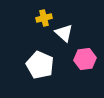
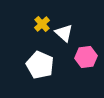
yellow cross: moved 2 px left, 6 px down; rotated 28 degrees counterclockwise
pink hexagon: moved 1 px right, 2 px up
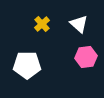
white triangle: moved 15 px right, 9 px up
white pentagon: moved 13 px left; rotated 24 degrees counterclockwise
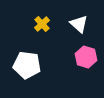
pink hexagon: rotated 25 degrees clockwise
white pentagon: rotated 8 degrees clockwise
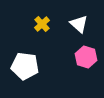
white pentagon: moved 2 px left, 1 px down
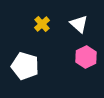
pink hexagon: rotated 15 degrees clockwise
white pentagon: rotated 8 degrees clockwise
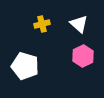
yellow cross: rotated 28 degrees clockwise
pink hexagon: moved 3 px left, 1 px up
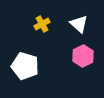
yellow cross: rotated 14 degrees counterclockwise
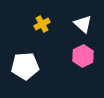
white triangle: moved 4 px right
white pentagon: rotated 20 degrees counterclockwise
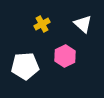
pink hexagon: moved 18 px left
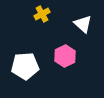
yellow cross: moved 10 px up
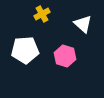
pink hexagon: rotated 15 degrees counterclockwise
white pentagon: moved 16 px up
